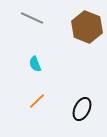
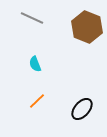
black ellipse: rotated 15 degrees clockwise
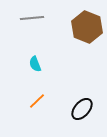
gray line: rotated 30 degrees counterclockwise
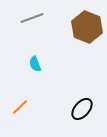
gray line: rotated 15 degrees counterclockwise
orange line: moved 17 px left, 6 px down
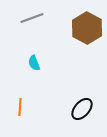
brown hexagon: moved 1 px down; rotated 8 degrees clockwise
cyan semicircle: moved 1 px left, 1 px up
orange line: rotated 42 degrees counterclockwise
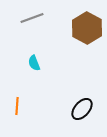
orange line: moved 3 px left, 1 px up
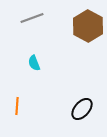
brown hexagon: moved 1 px right, 2 px up
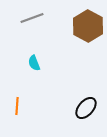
black ellipse: moved 4 px right, 1 px up
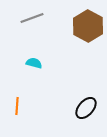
cyan semicircle: rotated 126 degrees clockwise
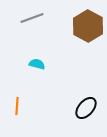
cyan semicircle: moved 3 px right, 1 px down
